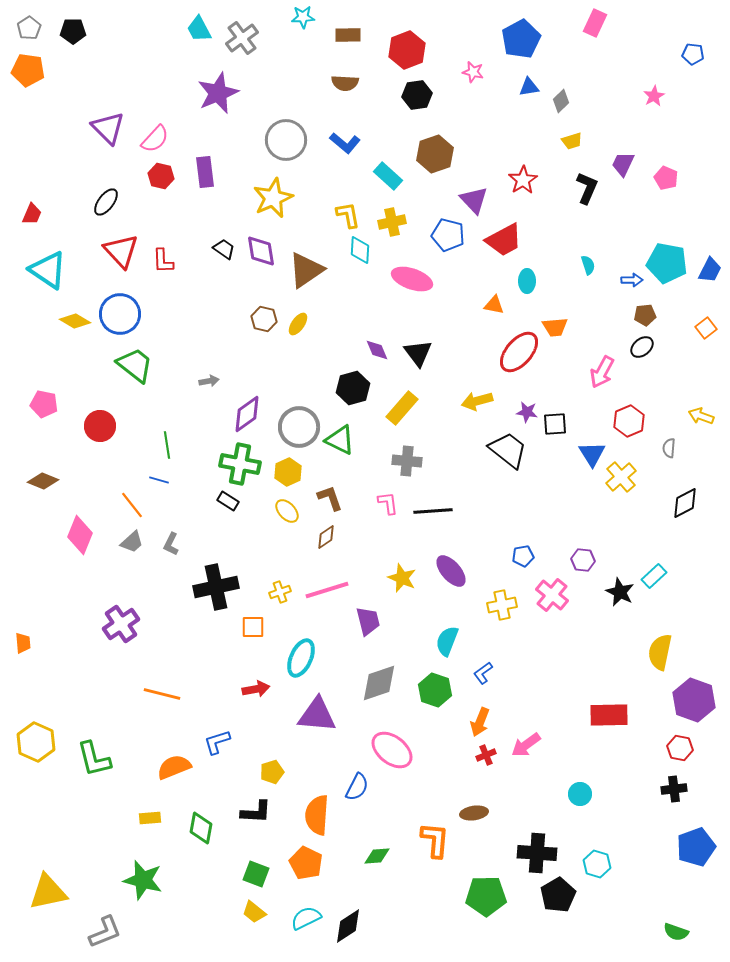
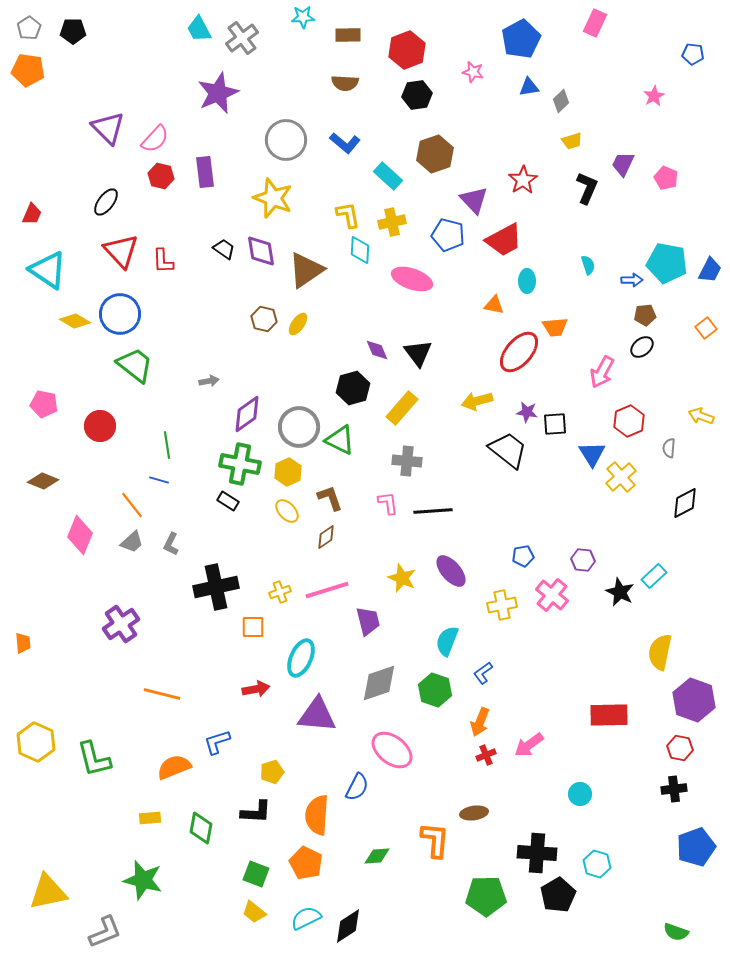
yellow star at (273, 198): rotated 27 degrees counterclockwise
pink arrow at (526, 745): moved 3 px right
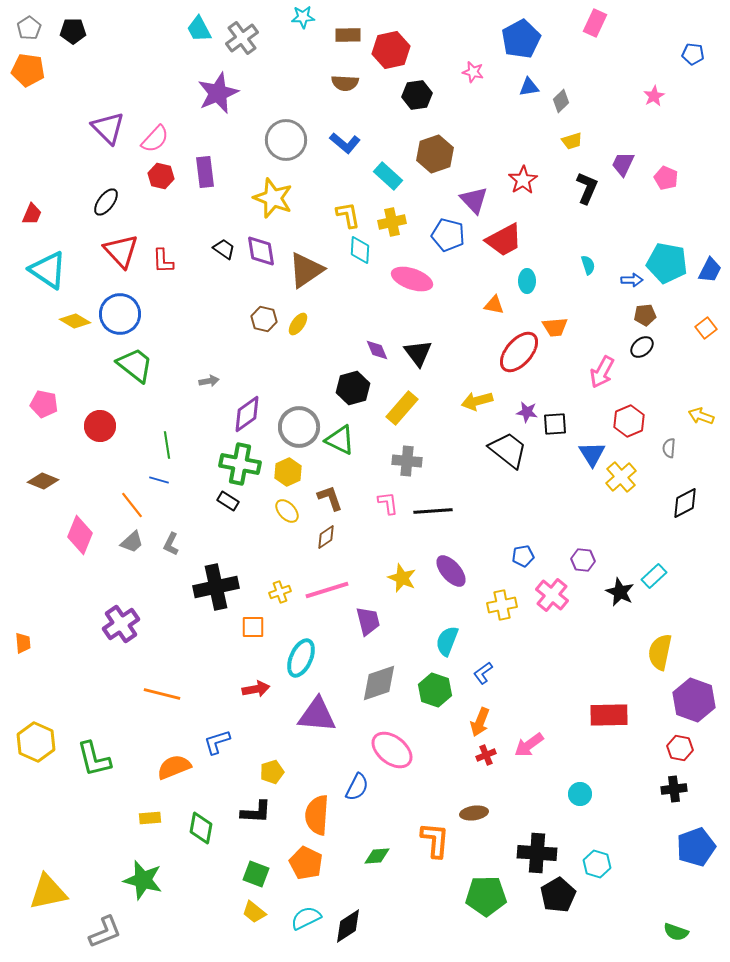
red hexagon at (407, 50): moved 16 px left; rotated 9 degrees clockwise
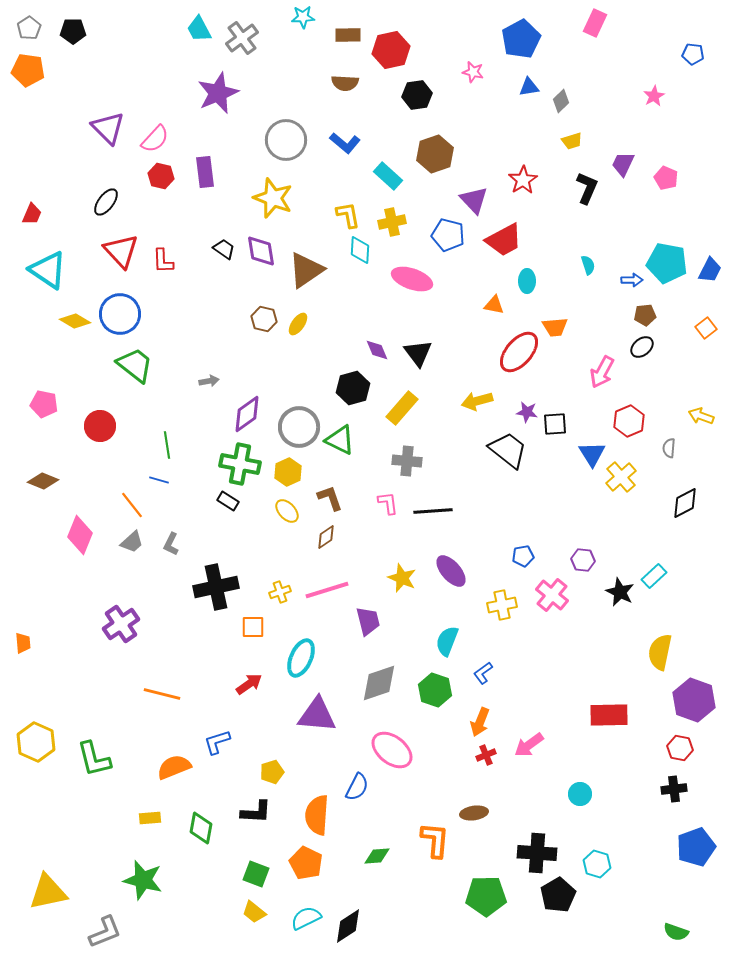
red arrow at (256, 689): moved 7 px left, 5 px up; rotated 24 degrees counterclockwise
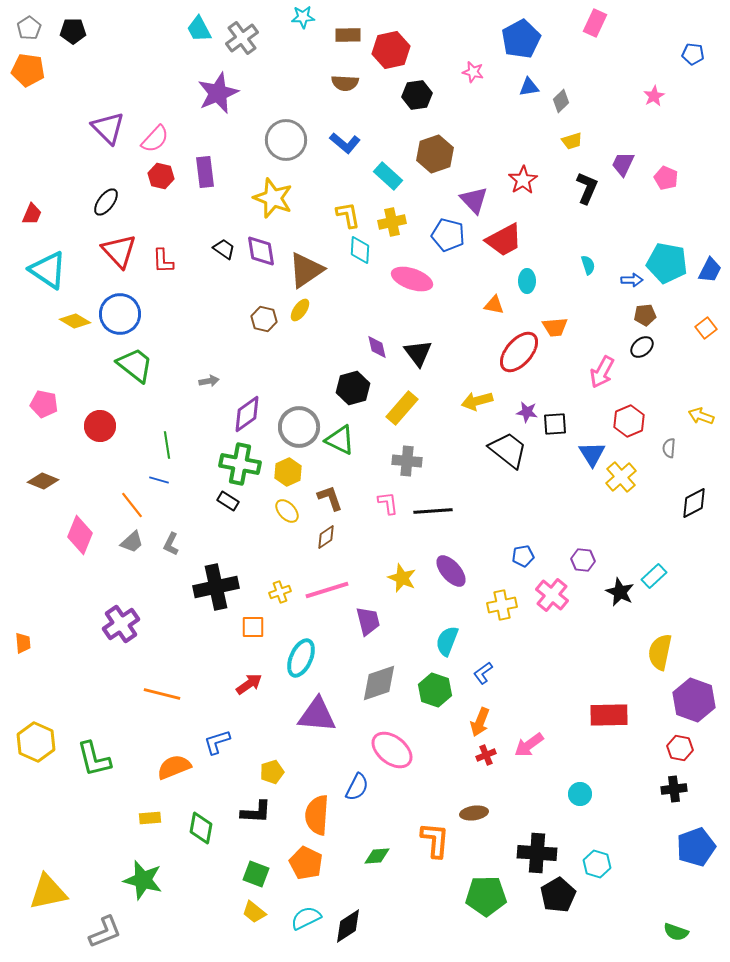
red triangle at (121, 251): moved 2 px left
yellow ellipse at (298, 324): moved 2 px right, 14 px up
purple diamond at (377, 350): moved 3 px up; rotated 10 degrees clockwise
black diamond at (685, 503): moved 9 px right
